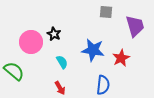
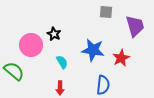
pink circle: moved 3 px down
red arrow: rotated 32 degrees clockwise
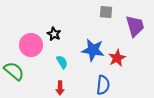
red star: moved 4 px left
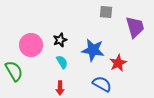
purple trapezoid: moved 1 px down
black star: moved 6 px right, 6 px down; rotated 24 degrees clockwise
red star: moved 1 px right, 5 px down
green semicircle: rotated 20 degrees clockwise
blue semicircle: moved 1 px left, 1 px up; rotated 66 degrees counterclockwise
